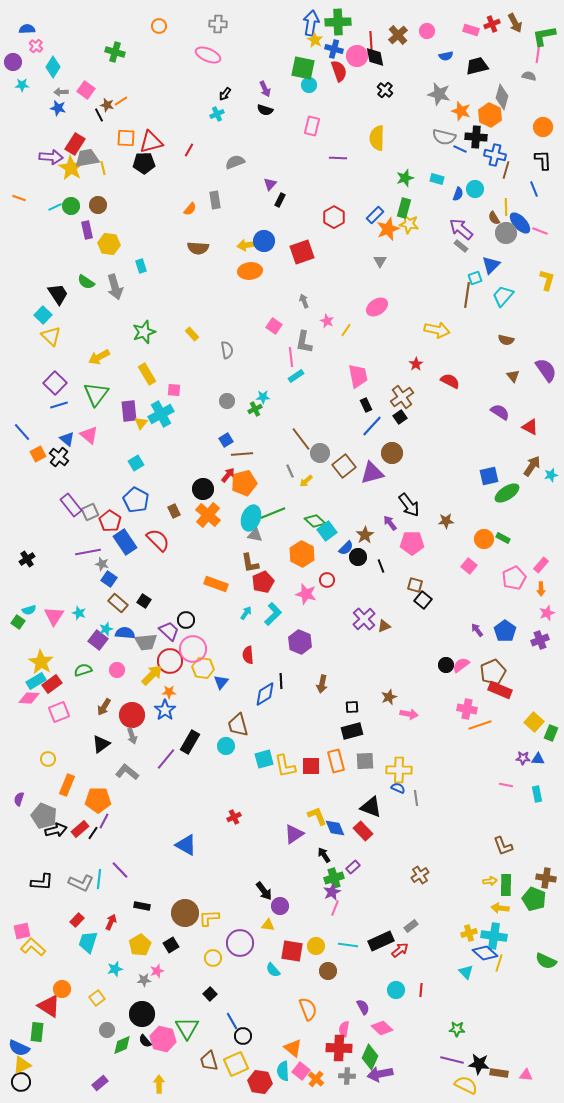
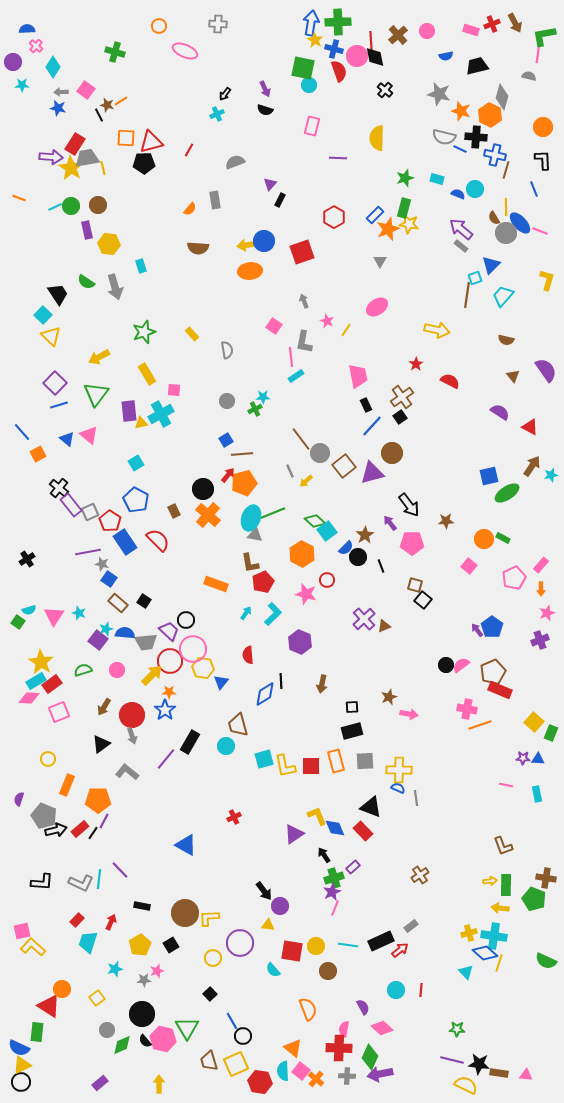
pink ellipse at (208, 55): moved 23 px left, 4 px up
blue semicircle at (458, 194): rotated 88 degrees counterclockwise
yellow triangle at (141, 423): rotated 40 degrees clockwise
black cross at (59, 457): moved 31 px down
blue pentagon at (505, 631): moved 13 px left, 4 px up
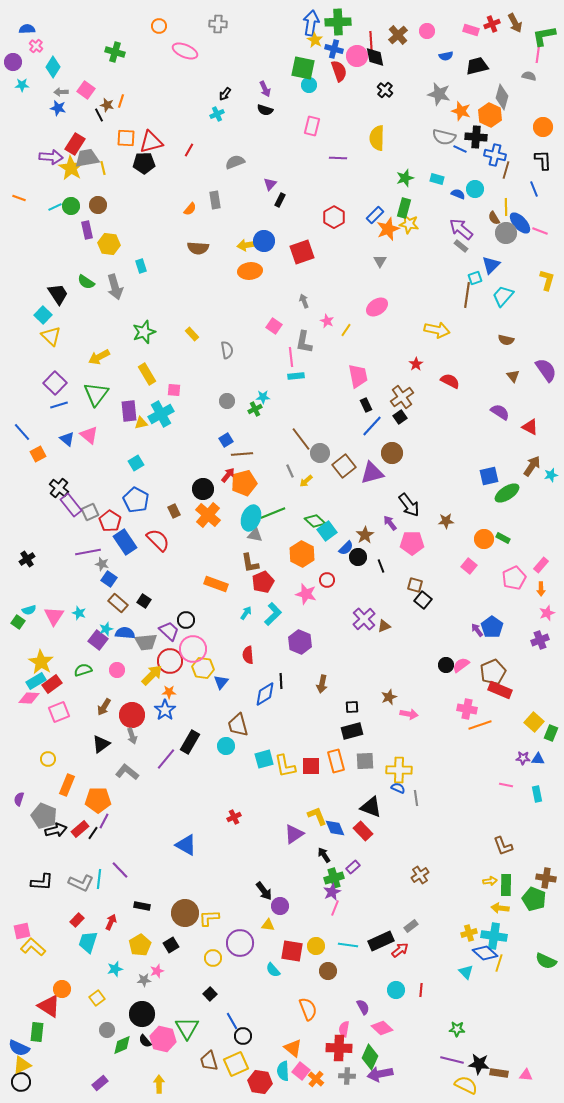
orange line at (121, 101): rotated 40 degrees counterclockwise
cyan rectangle at (296, 376): rotated 28 degrees clockwise
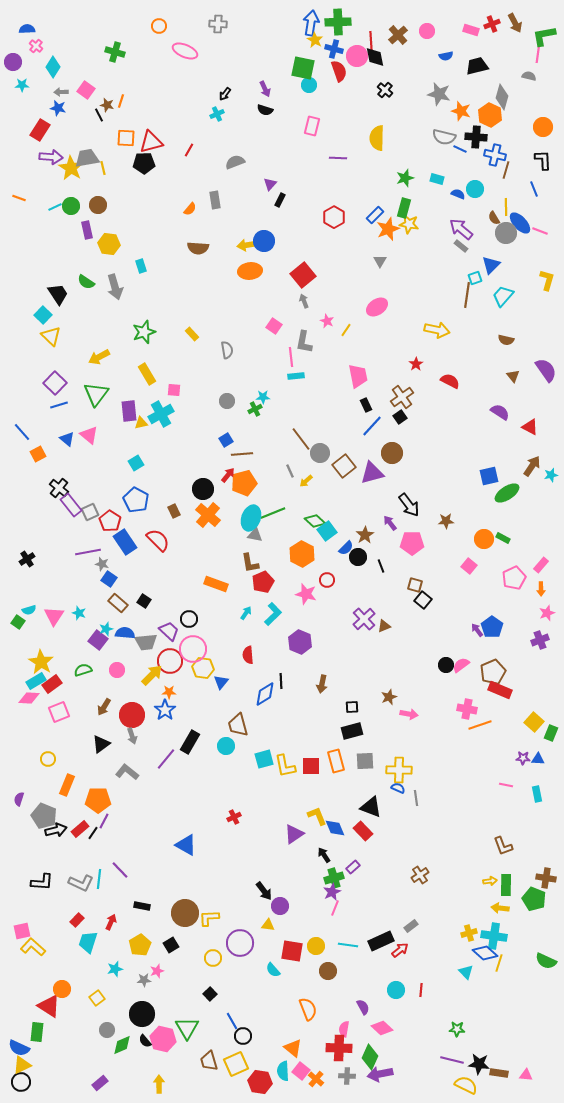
red rectangle at (75, 144): moved 35 px left, 14 px up
red square at (302, 252): moved 1 px right, 23 px down; rotated 20 degrees counterclockwise
black circle at (186, 620): moved 3 px right, 1 px up
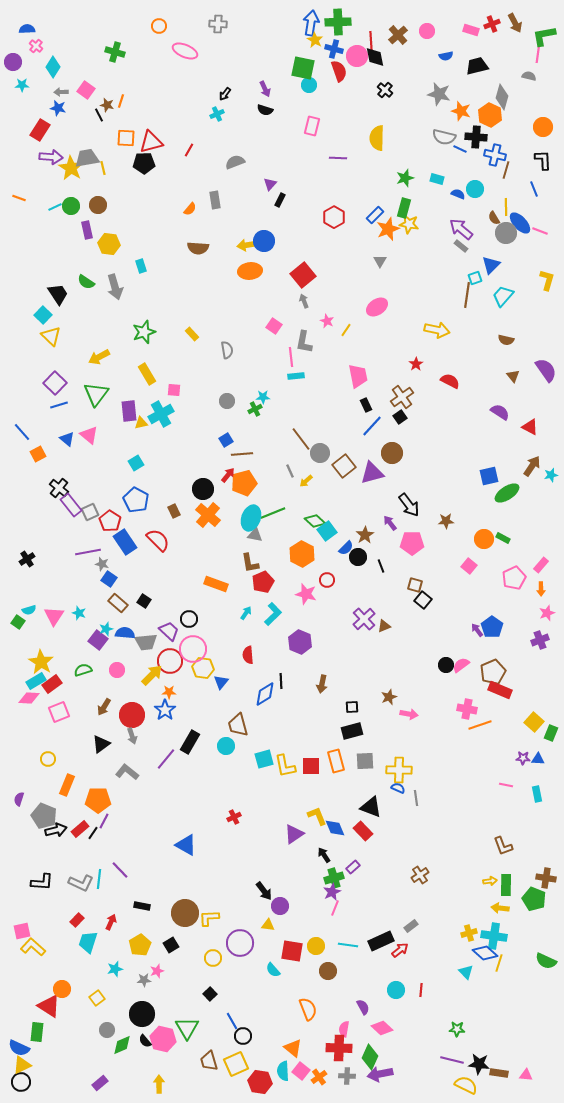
orange cross at (316, 1079): moved 3 px right, 2 px up; rotated 14 degrees clockwise
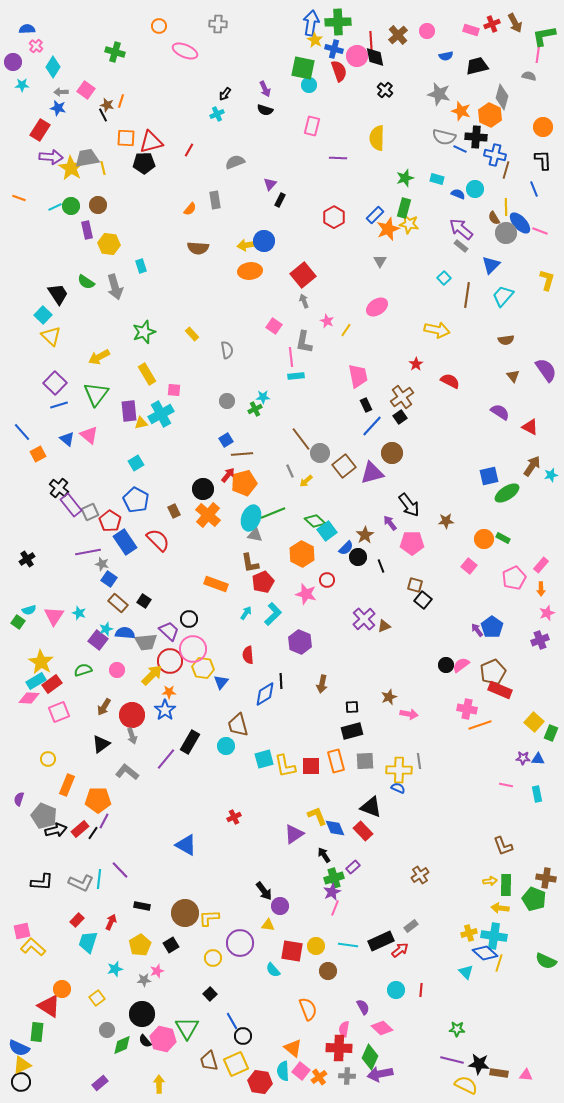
black line at (99, 115): moved 4 px right
cyan square at (475, 278): moved 31 px left; rotated 24 degrees counterclockwise
brown semicircle at (506, 340): rotated 21 degrees counterclockwise
gray line at (416, 798): moved 3 px right, 37 px up
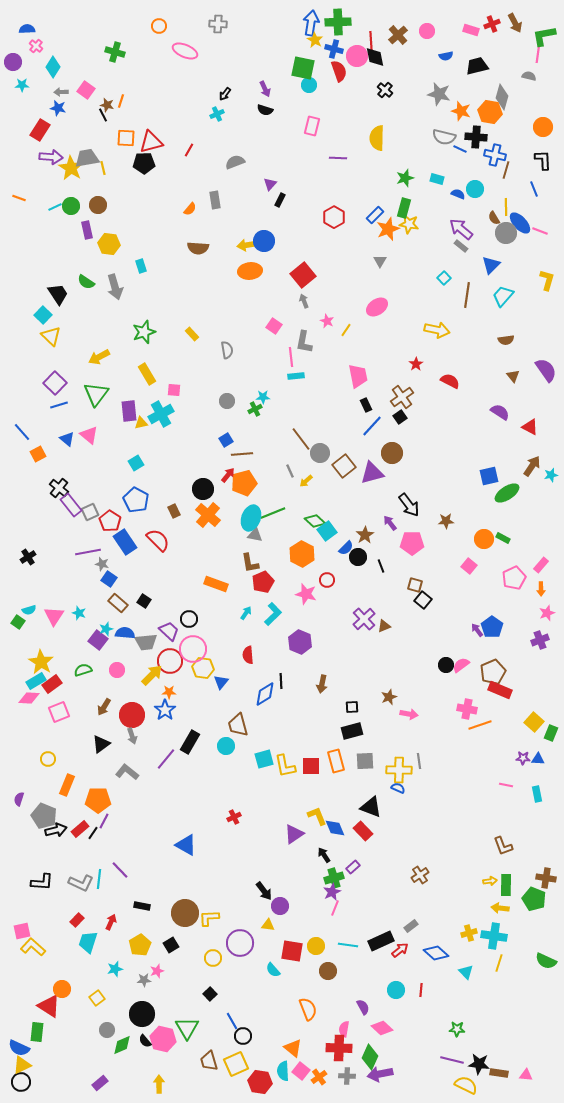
orange hexagon at (490, 115): moved 3 px up; rotated 15 degrees counterclockwise
black cross at (27, 559): moved 1 px right, 2 px up
blue diamond at (485, 953): moved 49 px left
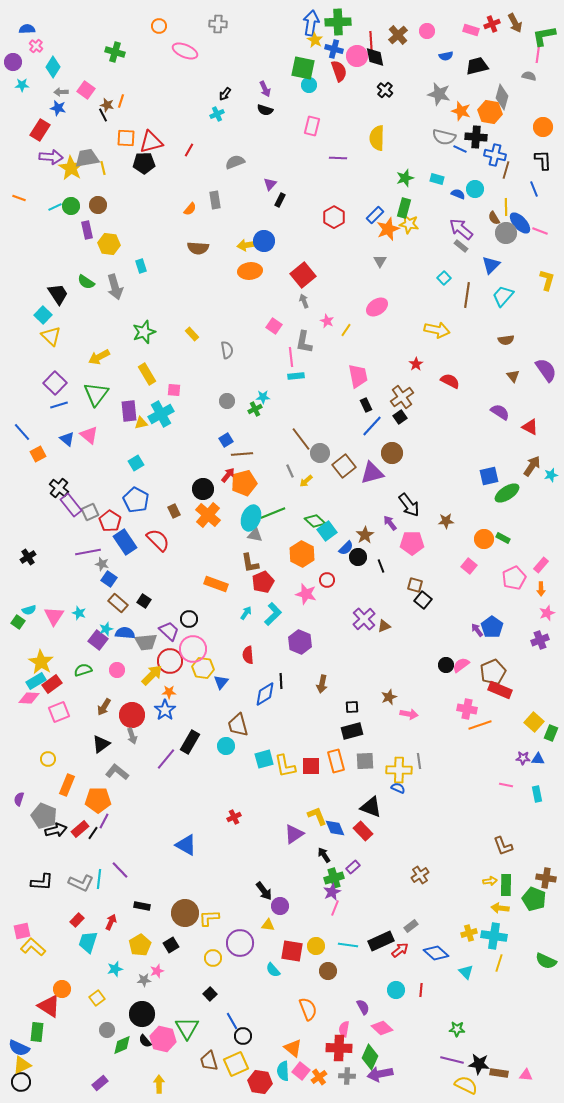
gray L-shape at (127, 772): moved 10 px left
